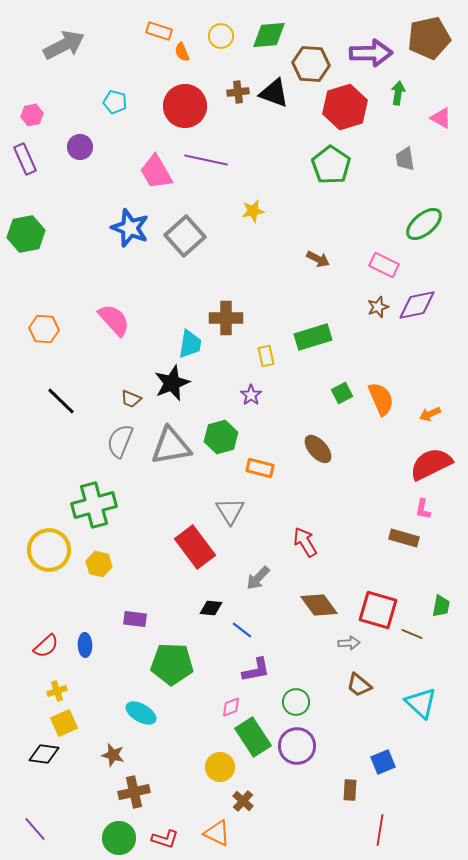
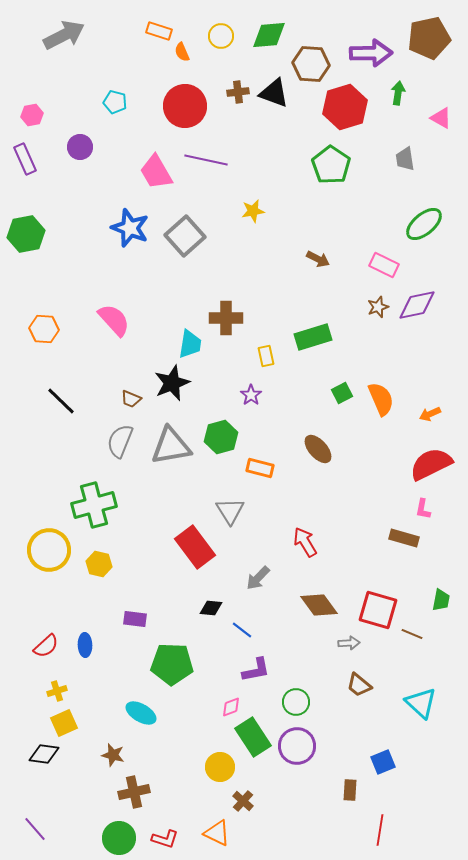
gray arrow at (64, 45): moved 10 px up
green trapezoid at (441, 606): moved 6 px up
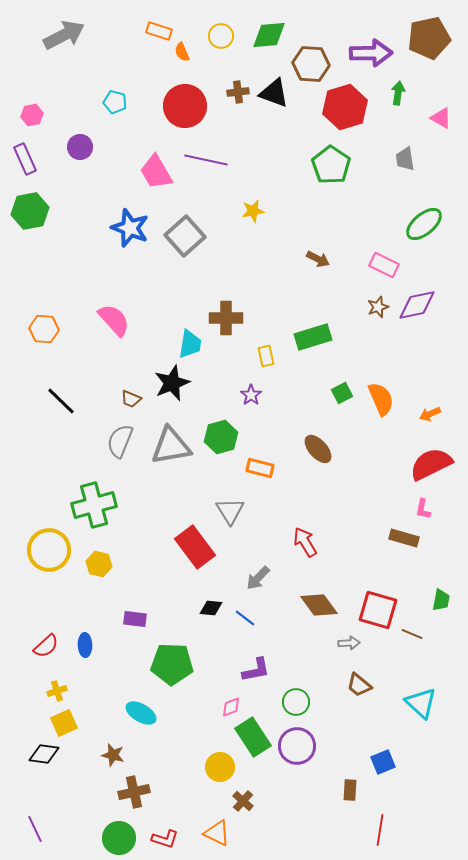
green hexagon at (26, 234): moved 4 px right, 23 px up
blue line at (242, 630): moved 3 px right, 12 px up
purple line at (35, 829): rotated 16 degrees clockwise
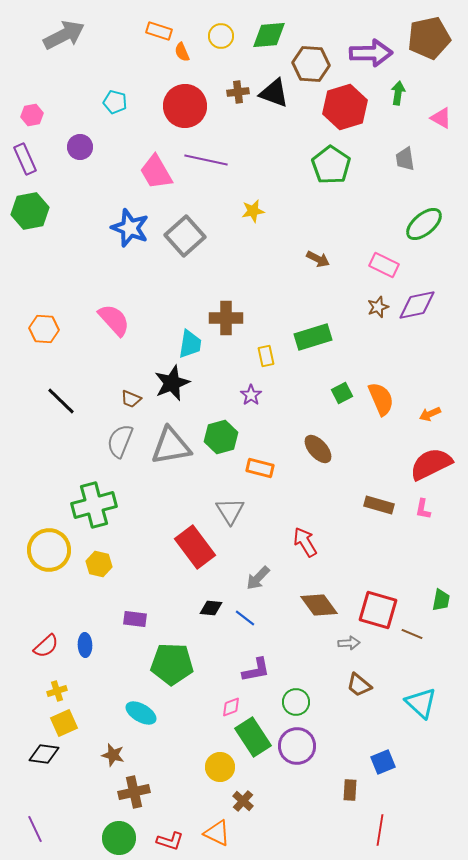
brown rectangle at (404, 538): moved 25 px left, 33 px up
red L-shape at (165, 839): moved 5 px right, 2 px down
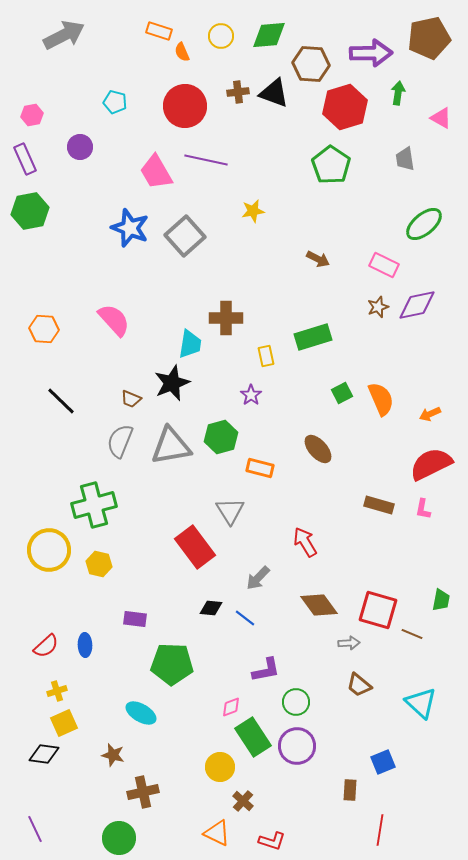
purple L-shape at (256, 670): moved 10 px right
brown cross at (134, 792): moved 9 px right
red L-shape at (170, 841): moved 102 px right
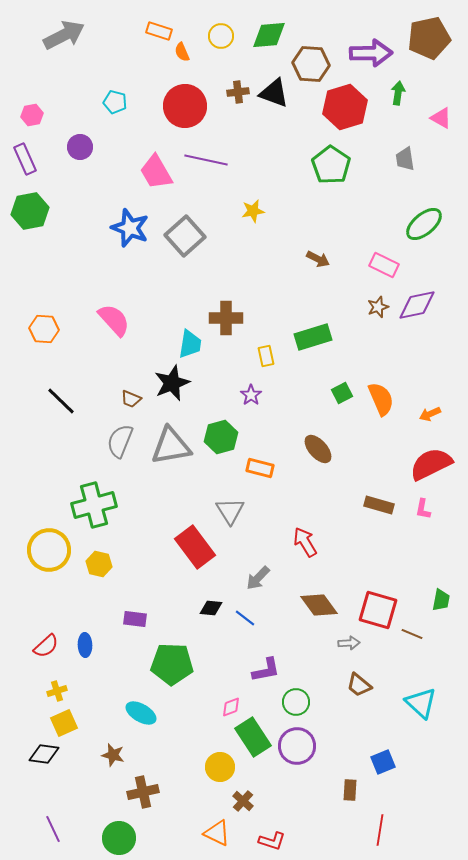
purple line at (35, 829): moved 18 px right
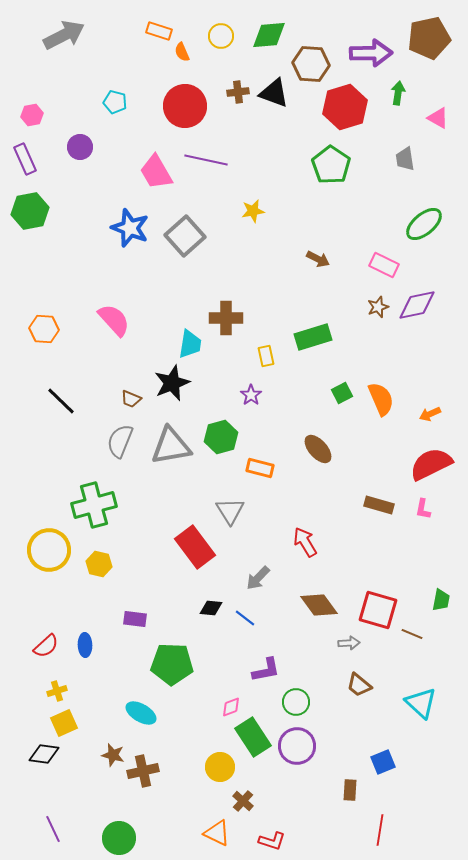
pink triangle at (441, 118): moved 3 px left
brown cross at (143, 792): moved 21 px up
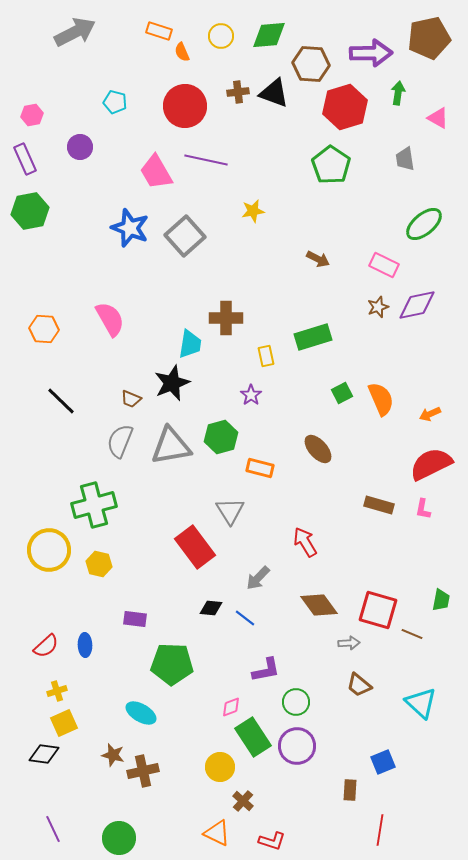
gray arrow at (64, 35): moved 11 px right, 3 px up
pink semicircle at (114, 320): moved 4 px left, 1 px up; rotated 12 degrees clockwise
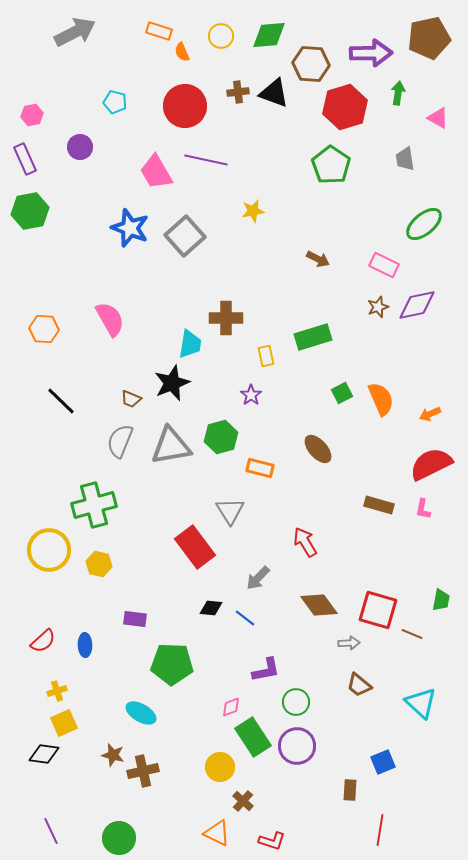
red semicircle at (46, 646): moved 3 px left, 5 px up
purple line at (53, 829): moved 2 px left, 2 px down
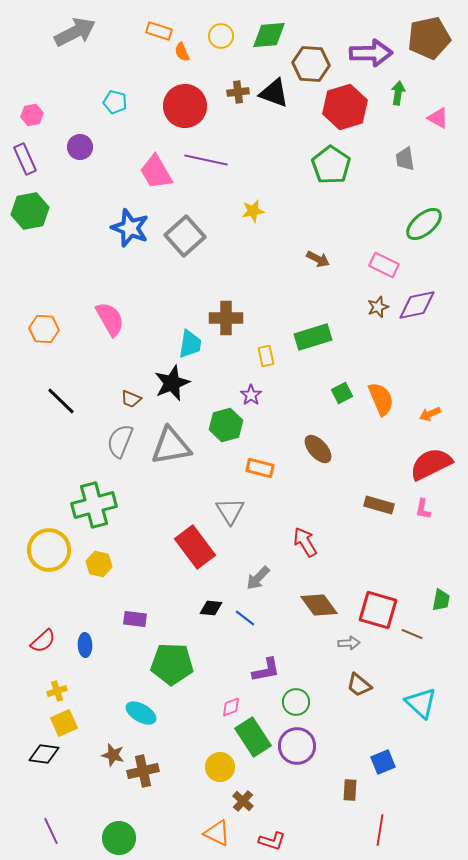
green hexagon at (221, 437): moved 5 px right, 12 px up
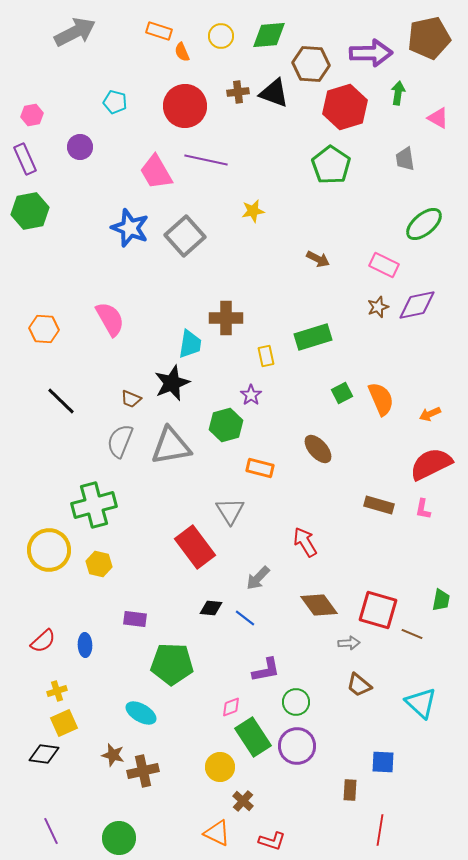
blue square at (383, 762): rotated 25 degrees clockwise
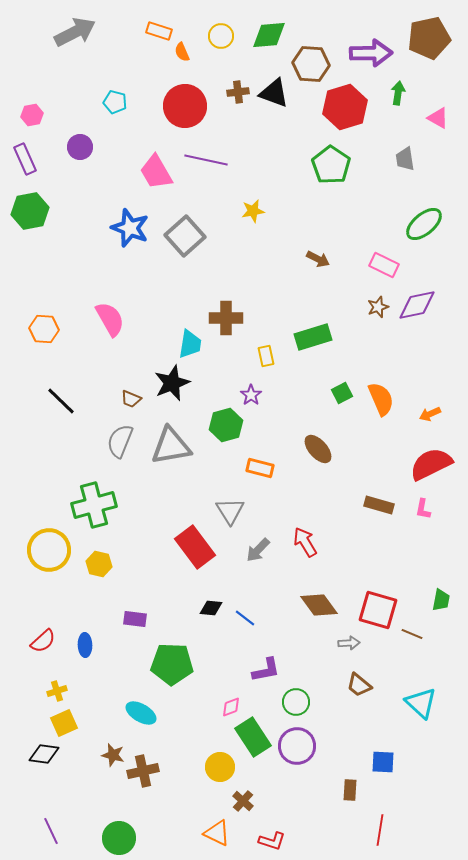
gray arrow at (258, 578): moved 28 px up
